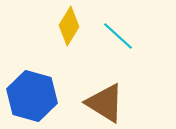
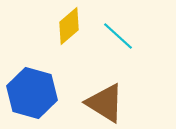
yellow diamond: rotated 18 degrees clockwise
blue hexagon: moved 3 px up
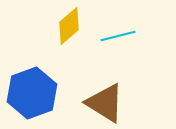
cyan line: rotated 56 degrees counterclockwise
blue hexagon: rotated 24 degrees clockwise
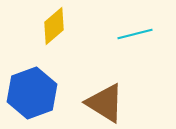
yellow diamond: moved 15 px left
cyan line: moved 17 px right, 2 px up
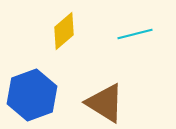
yellow diamond: moved 10 px right, 5 px down
blue hexagon: moved 2 px down
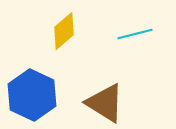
blue hexagon: rotated 15 degrees counterclockwise
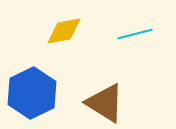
yellow diamond: rotated 30 degrees clockwise
blue hexagon: moved 2 px up; rotated 9 degrees clockwise
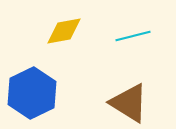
cyan line: moved 2 px left, 2 px down
brown triangle: moved 24 px right
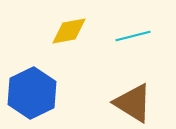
yellow diamond: moved 5 px right
brown triangle: moved 4 px right
